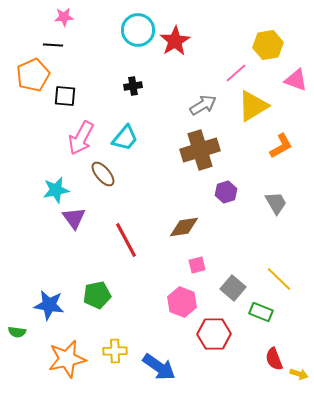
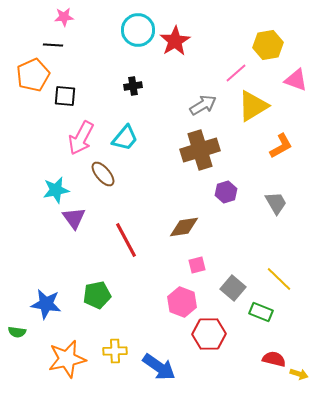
blue star: moved 3 px left, 1 px up
red hexagon: moved 5 px left
red semicircle: rotated 125 degrees clockwise
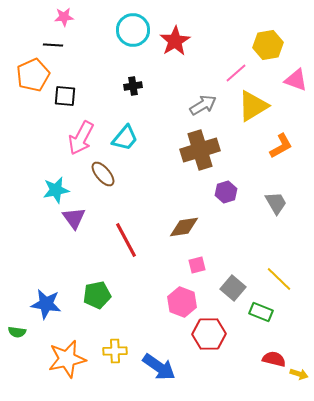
cyan circle: moved 5 px left
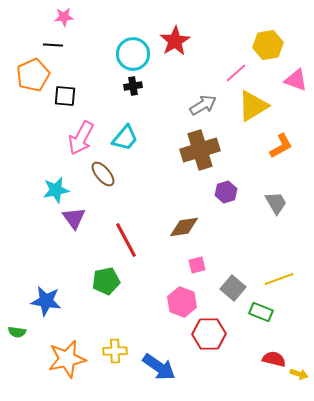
cyan circle: moved 24 px down
yellow line: rotated 64 degrees counterclockwise
green pentagon: moved 9 px right, 14 px up
blue star: moved 3 px up
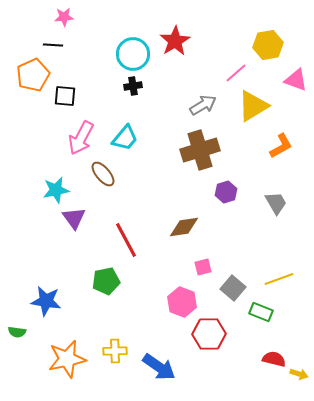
pink square: moved 6 px right, 2 px down
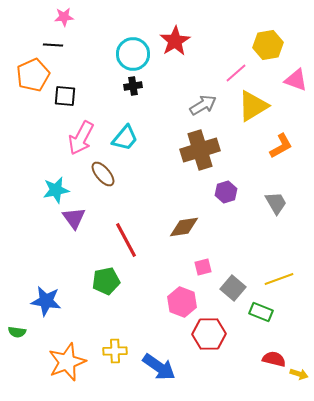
orange star: moved 3 px down; rotated 9 degrees counterclockwise
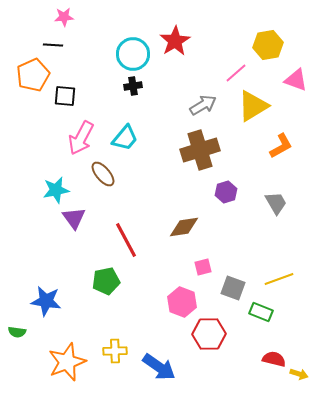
gray square: rotated 20 degrees counterclockwise
